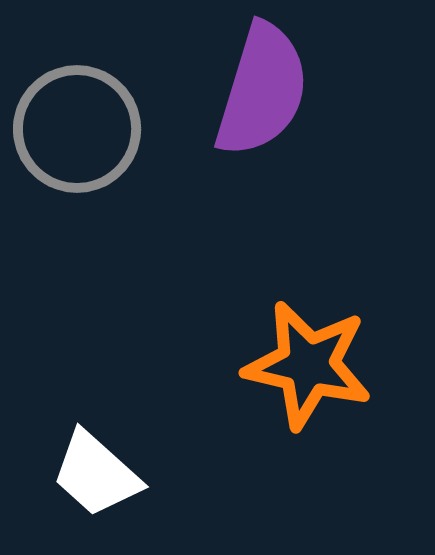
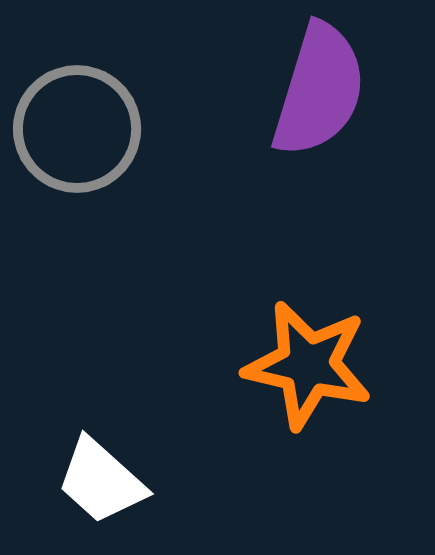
purple semicircle: moved 57 px right
white trapezoid: moved 5 px right, 7 px down
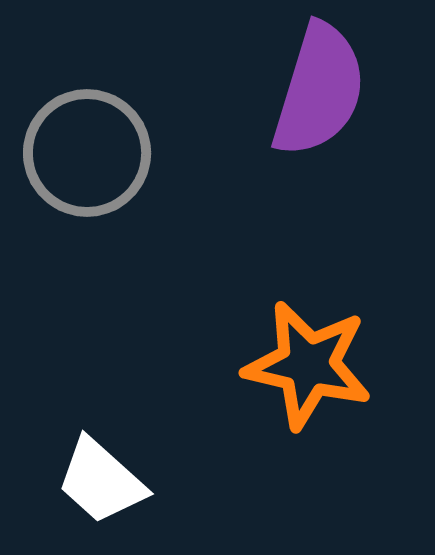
gray circle: moved 10 px right, 24 px down
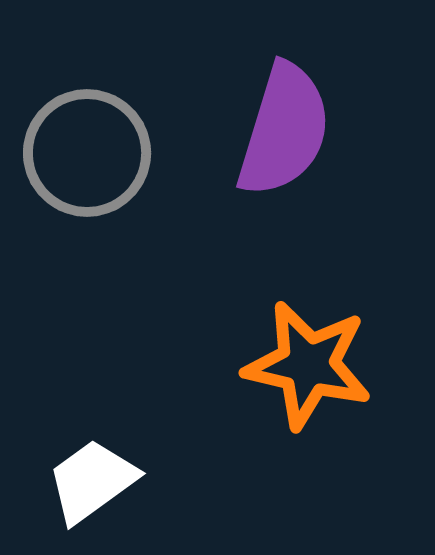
purple semicircle: moved 35 px left, 40 px down
white trapezoid: moved 9 px left; rotated 102 degrees clockwise
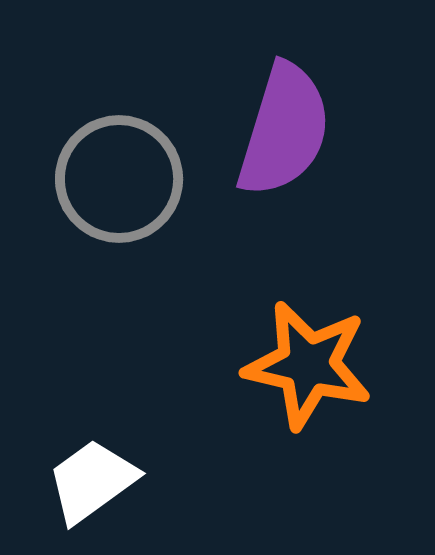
gray circle: moved 32 px right, 26 px down
